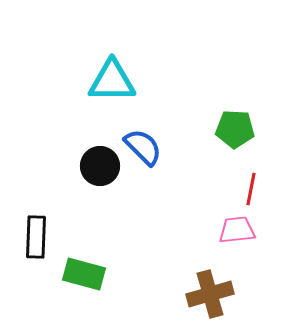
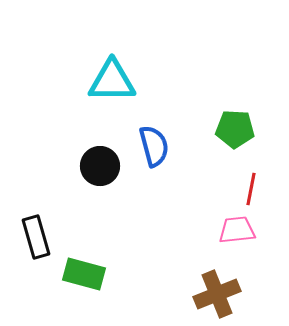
blue semicircle: moved 11 px right, 1 px up; rotated 30 degrees clockwise
black rectangle: rotated 18 degrees counterclockwise
brown cross: moved 7 px right; rotated 6 degrees counterclockwise
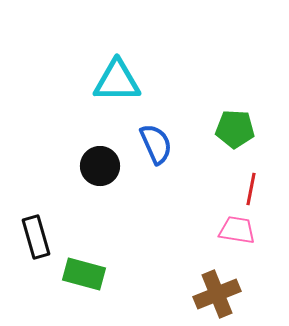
cyan triangle: moved 5 px right
blue semicircle: moved 2 px right, 2 px up; rotated 9 degrees counterclockwise
pink trapezoid: rotated 15 degrees clockwise
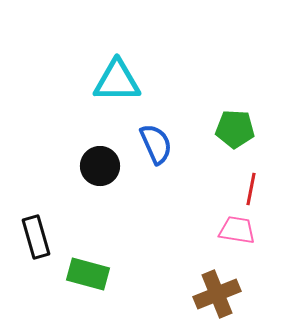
green rectangle: moved 4 px right
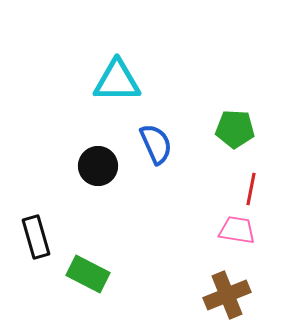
black circle: moved 2 px left
green rectangle: rotated 12 degrees clockwise
brown cross: moved 10 px right, 1 px down
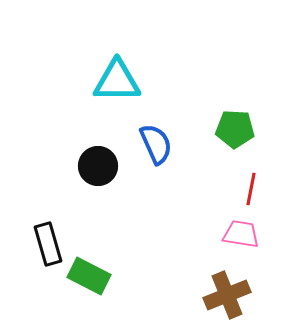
pink trapezoid: moved 4 px right, 4 px down
black rectangle: moved 12 px right, 7 px down
green rectangle: moved 1 px right, 2 px down
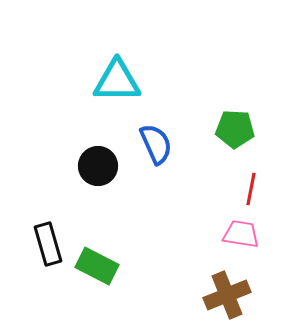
green rectangle: moved 8 px right, 10 px up
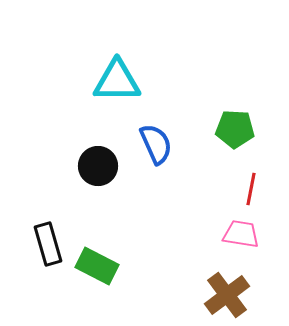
brown cross: rotated 15 degrees counterclockwise
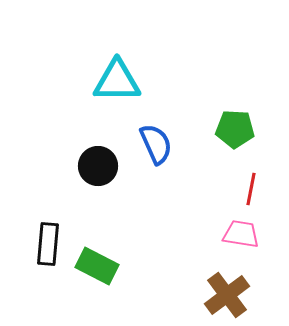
black rectangle: rotated 21 degrees clockwise
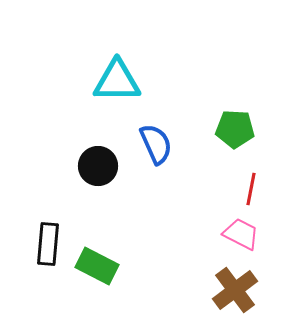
pink trapezoid: rotated 18 degrees clockwise
brown cross: moved 8 px right, 5 px up
